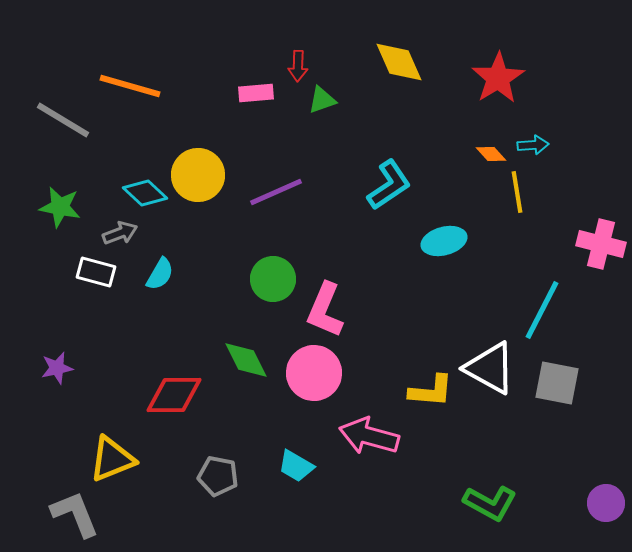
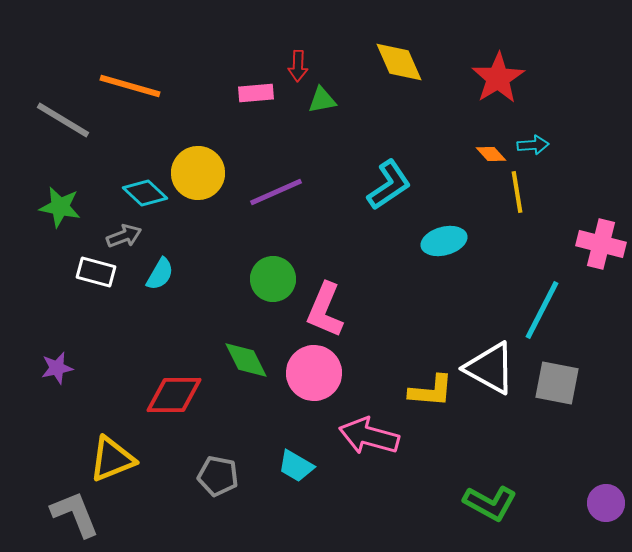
green triangle: rotated 8 degrees clockwise
yellow circle: moved 2 px up
gray arrow: moved 4 px right, 3 px down
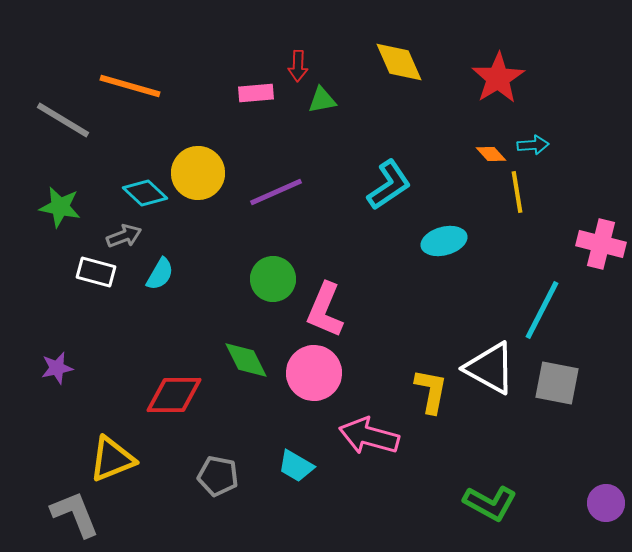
yellow L-shape: rotated 84 degrees counterclockwise
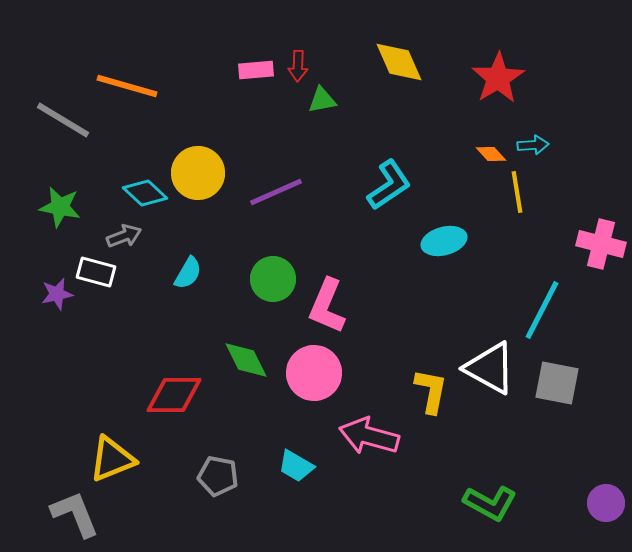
orange line: moved 3 px left
pink rectangle: moved 23 px up
cyan semicircle: moved 28 px right, 1 px up
pink L-shape: moved 2 px right, 4 px up
purple star: moved 74 px up
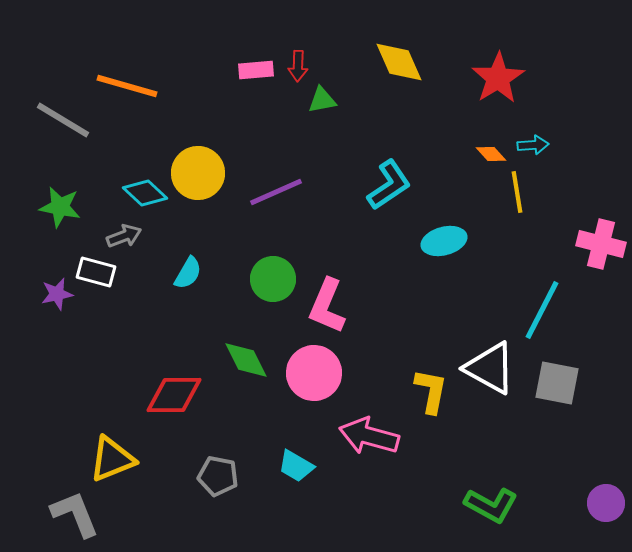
green L-shape: moved 1 px right, 2 px down
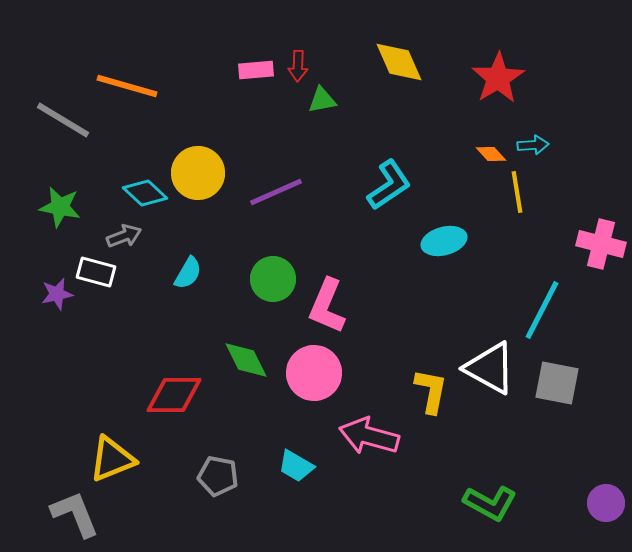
green L-shape: moved 1 px left, 2 px up
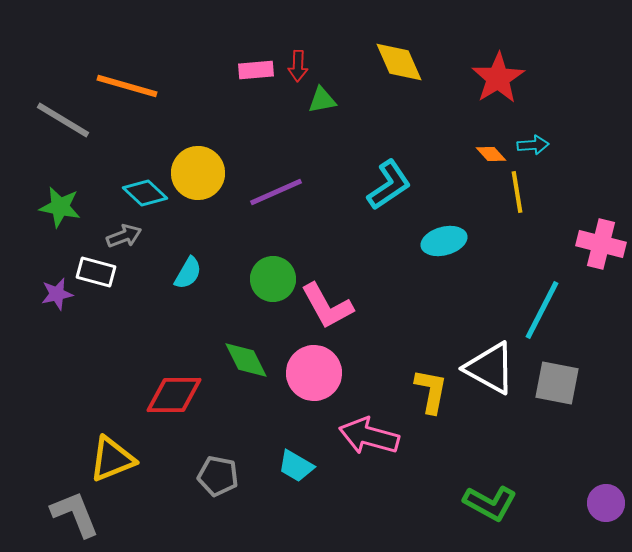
pink L-shape: rotated 52 degrees counterclockwise
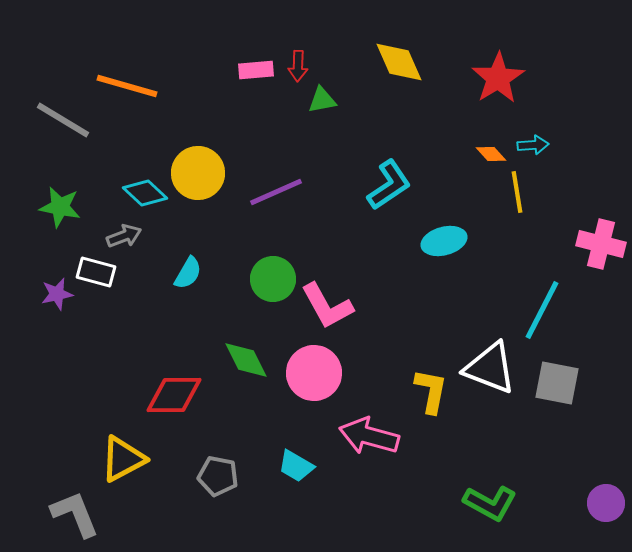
white triangle: rotated 8 degrees counterclockwise
yellow triangle: moved 11 px right; rotated 6 degrees counterclockwise
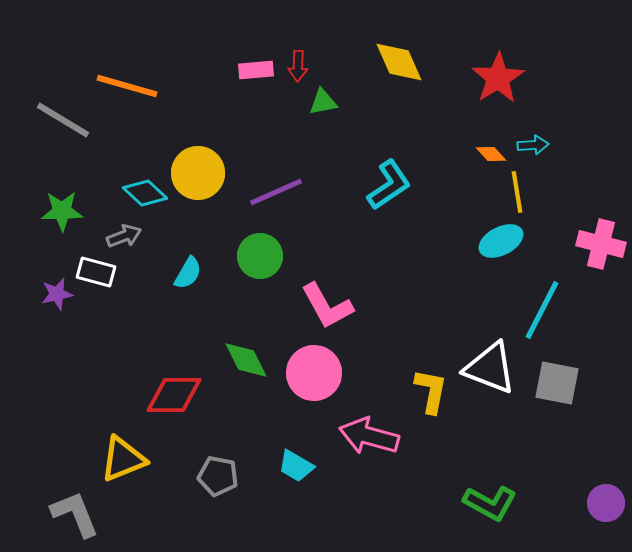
green triangle: moved 1 px right, 2 px down
green star: moved 2 px right, 4 px down; rotated 12 degrees counterclockwise
cyan ellipse: moved 57 px right; rotated 12 degrees counterclockwise
green circle: moved 13 px left, 23 px up
yellow triangle: rotated 6 degrees clockwise
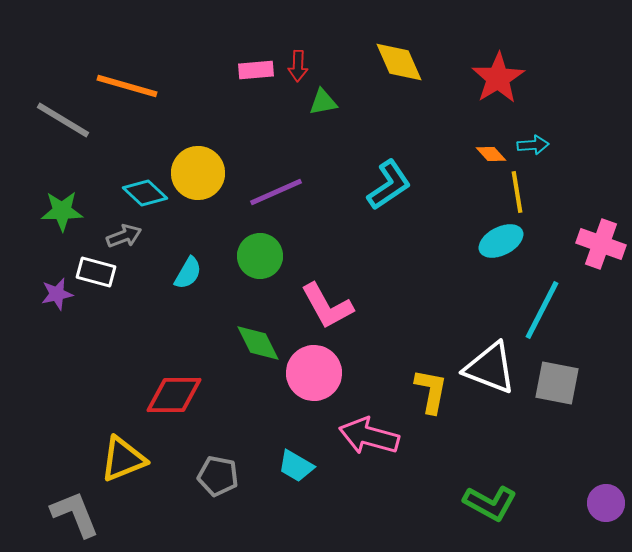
pink cross: rotated 6 degrees clockwise
green diamond: moved 12 px right, 17 px up
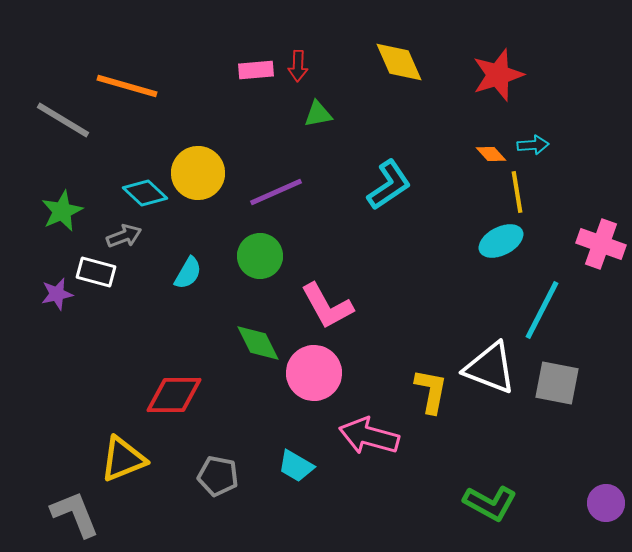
red star: moved 3 px up; rotated 14 degrees clockwise
green triangle: moved 5 px left, 12 px down
green star: rotated 24 degrees counterclockwise
